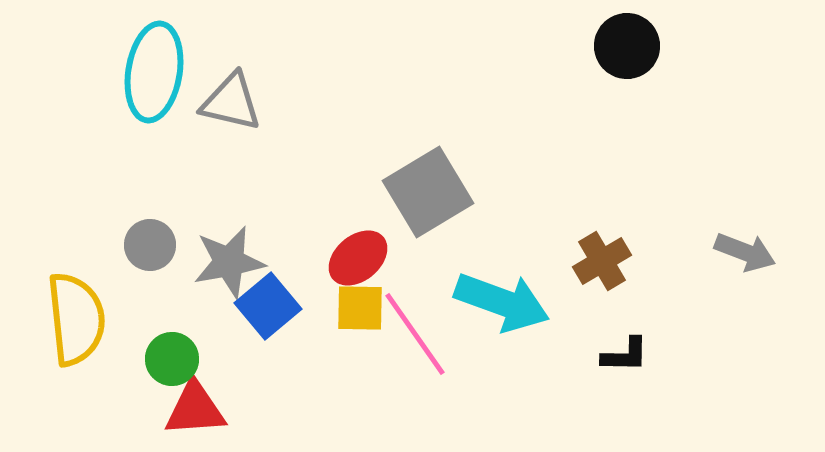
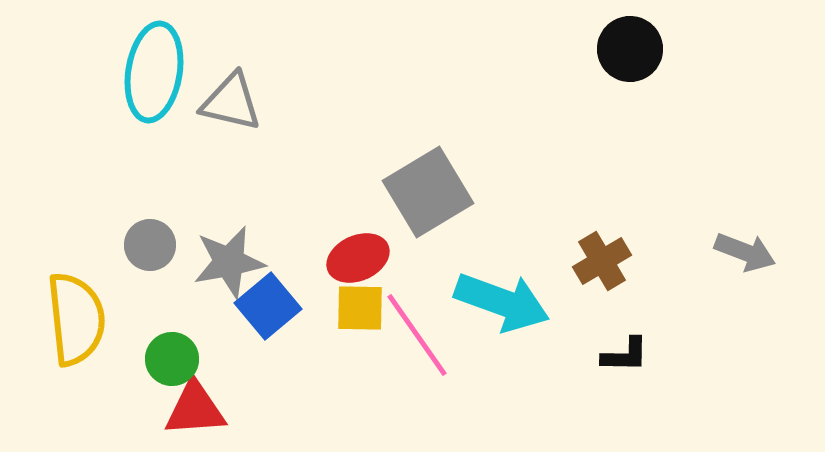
black circle: moved 3 px right, 3 px down
red ellipse: rotated 16 degrees clockwise
pink line: moved 2 px right, 1 px down
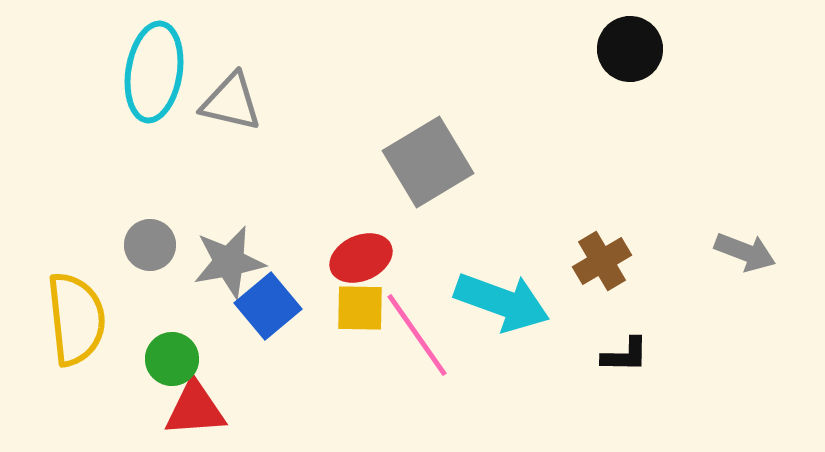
gray square: moved 30 px up
red ellipse: moved 3 px right
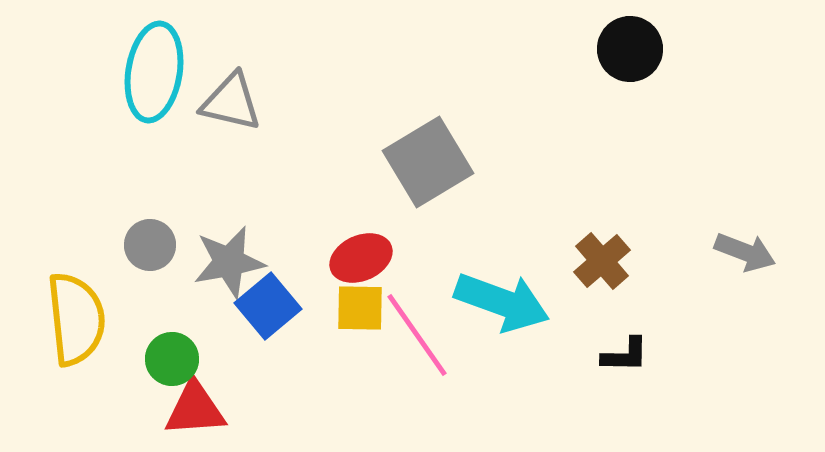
brown cross: rotated 10 degrees counterclockwise
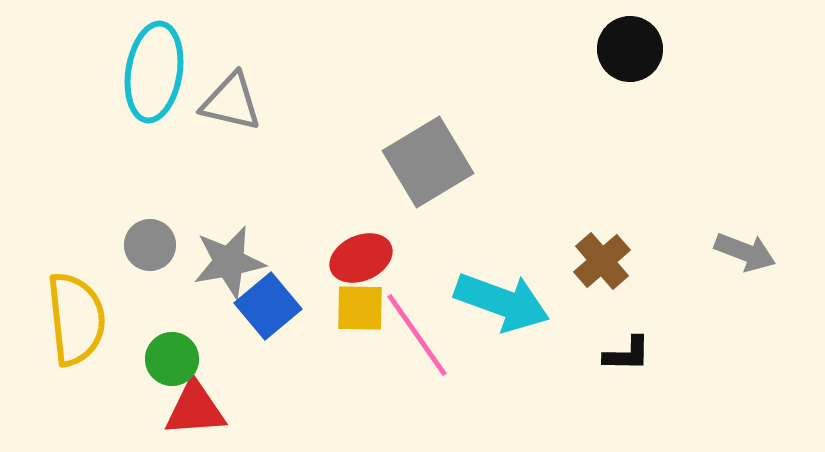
black L-shape: moved 2 px right, 1 px up
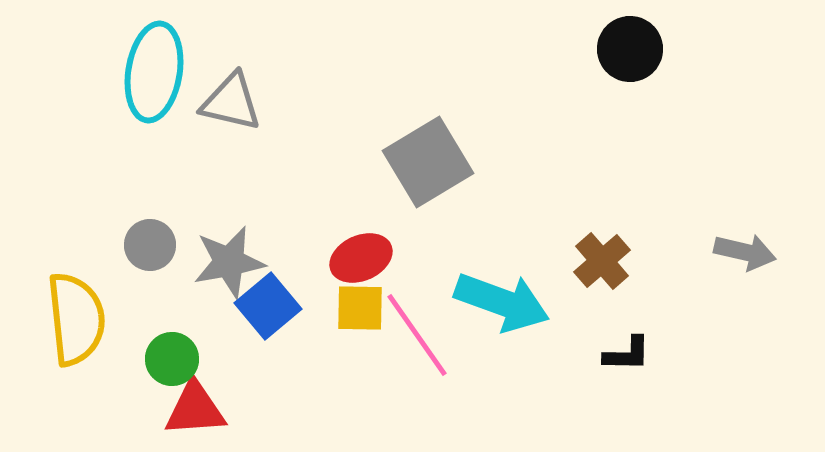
gray arrow: rotated 8 degrees counterclockwise
